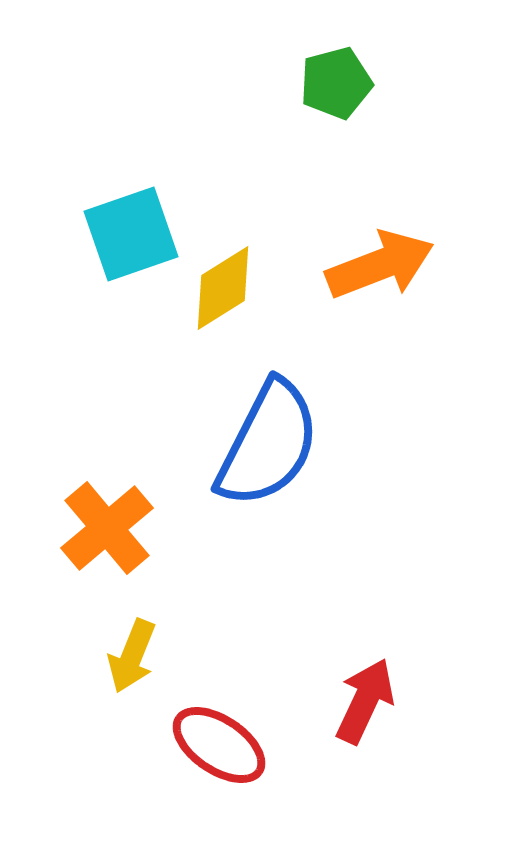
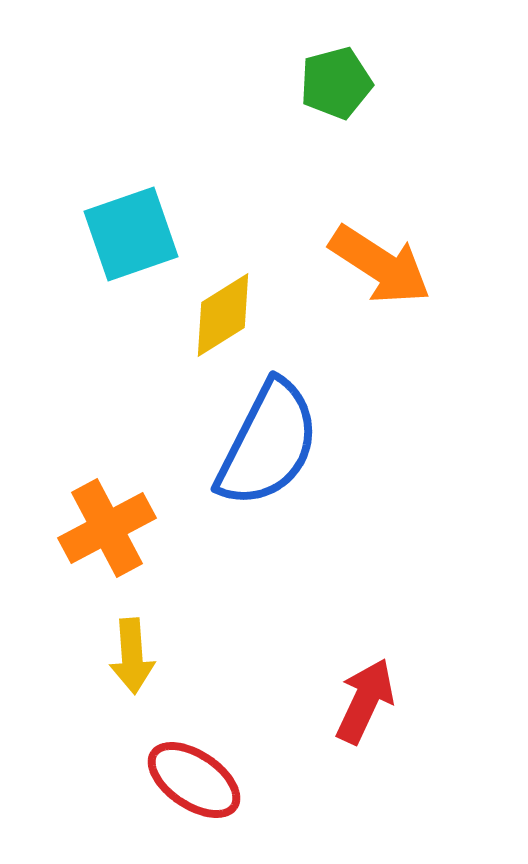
orange arrow: rotated 54 degrees clockwise
yellow diamond: moved 27 px down
orange cross: rotated 12 degrees clockwise
yellow arrow: rotated 26 degrees counterclockwise
red ellipse: moved 25 px left, 35 px down
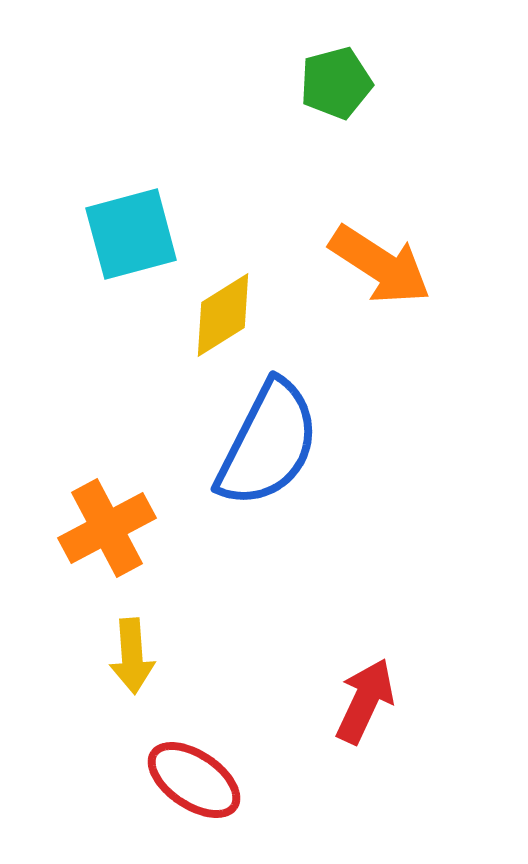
cyan square: rotated 4 degrees clockwise
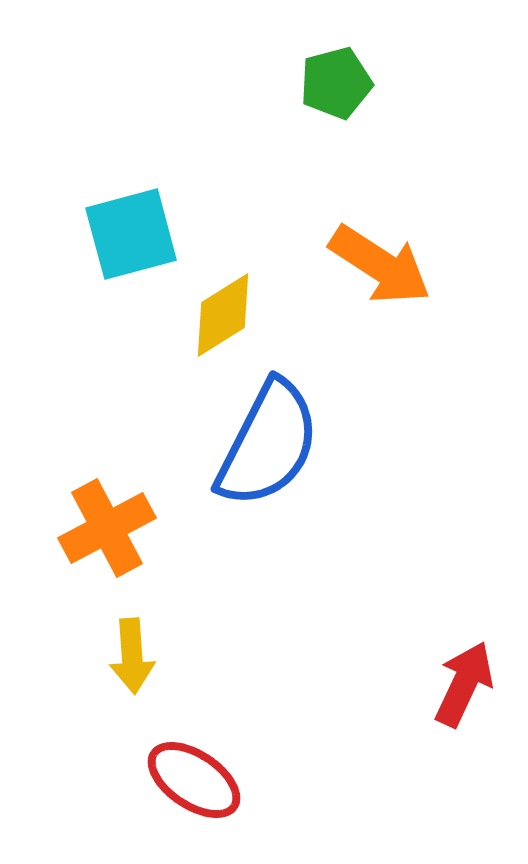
red arrow: moved 99 px right, 17 px up
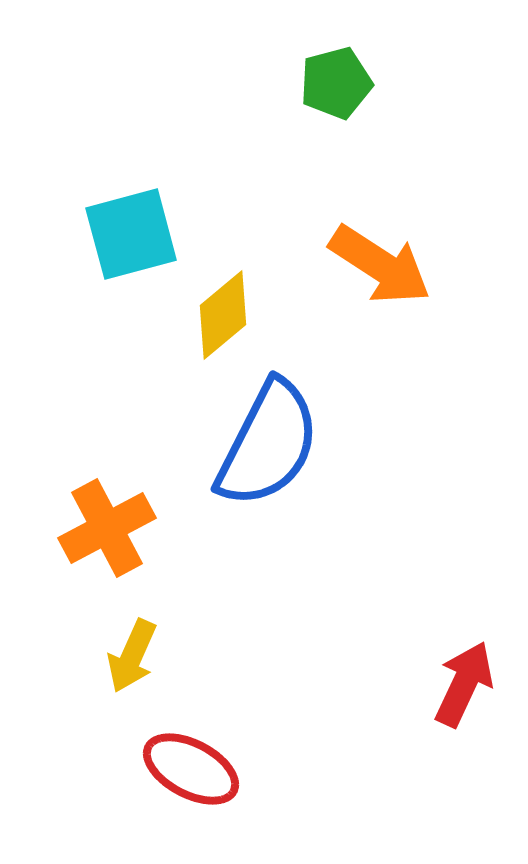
yellow diamond: rotated 8 degrees counterclockwise
yellow arrow: rotated 28 degrees clockwise
red ellipse: moved 3 px left, 11 px up; rotated 6 degrees counterclockwise
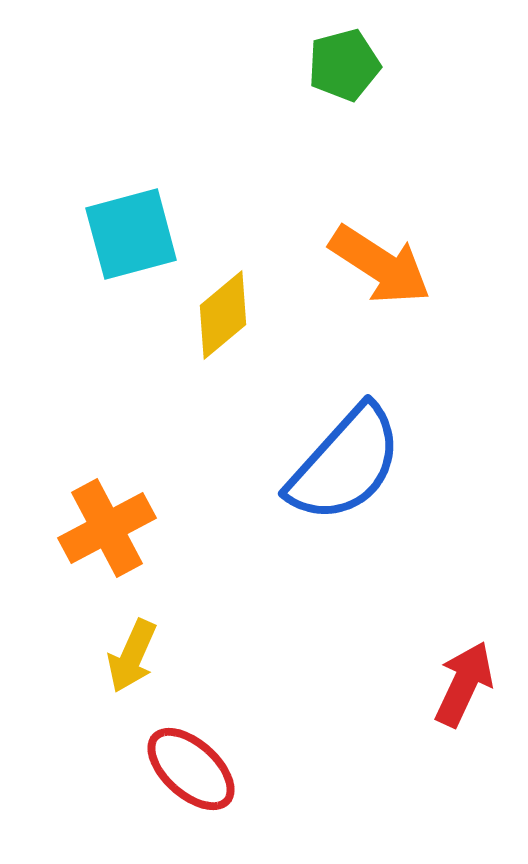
green pentagon: moved 8 px right, 18 px up
blue semicircle: moved 77 px right, 20 px down; rotated 15 degrees clockwise
red ellipse: rotated 14 degrees clockwise
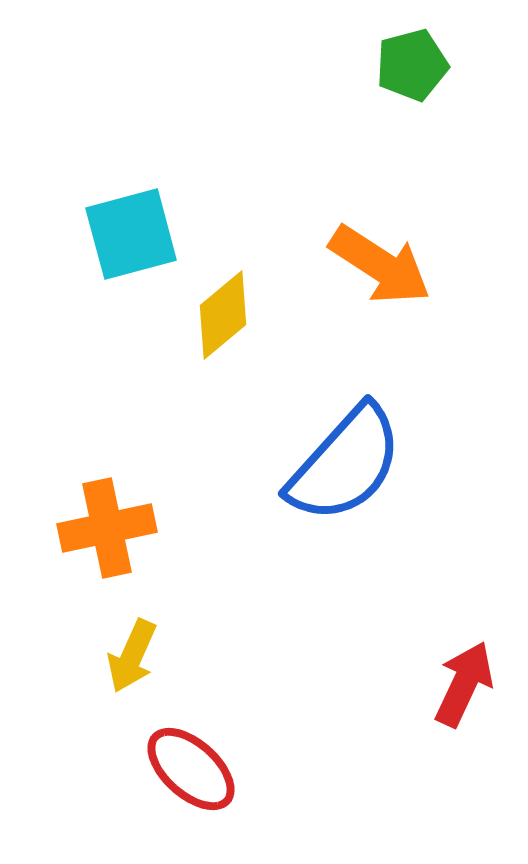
green pentagon: moved 68 px right
orange cross: rotated 16 degrees clockwise
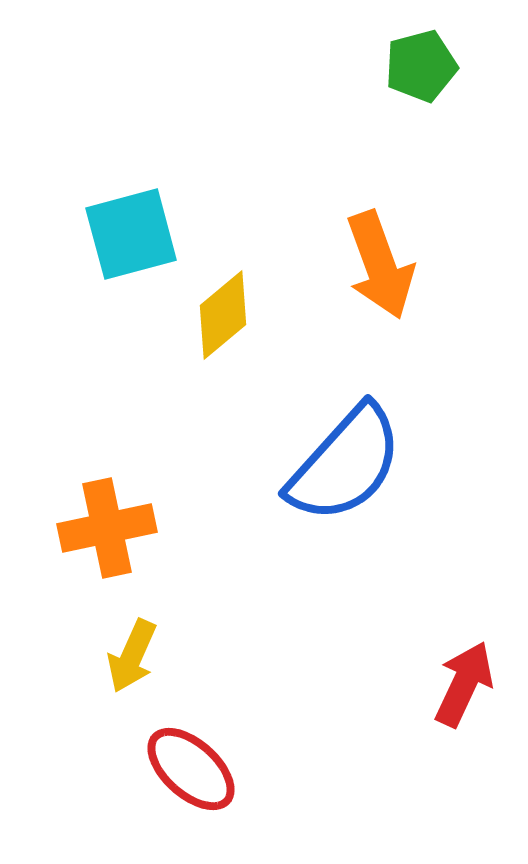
green pentagon: moved 9 px right, 1 px down
orange arrow: rotated 37 degrees clockwise
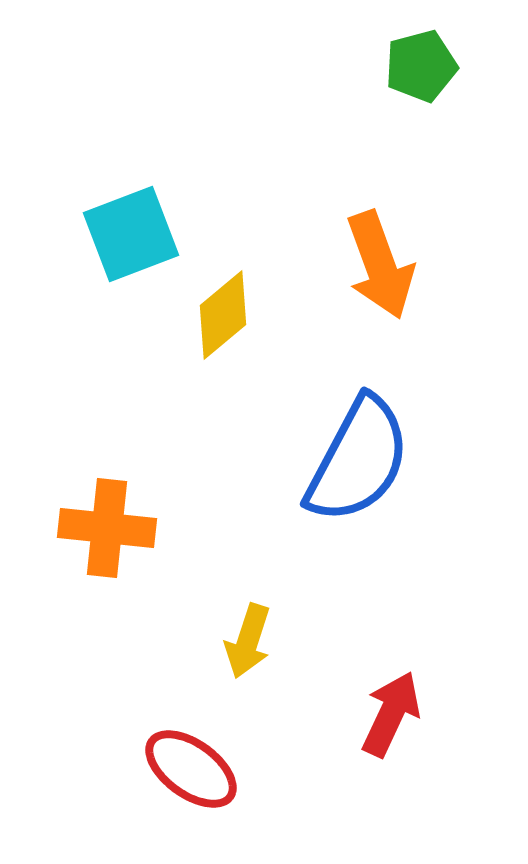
cyan square: rotated 6 degrees counterclockwise
blue semicircle: moved 13 px right, 4 px up; rotated 14 degrees counterclockwise
orange cross: rotated 18 degrees clockwise
yellow arrow: moved 116 px right, 15 px up; rotated 6 degrees counterclockwise
red arrow: moved 73 px left, 30 px down
red ellipse: rotated 6 degrees counterclockwise
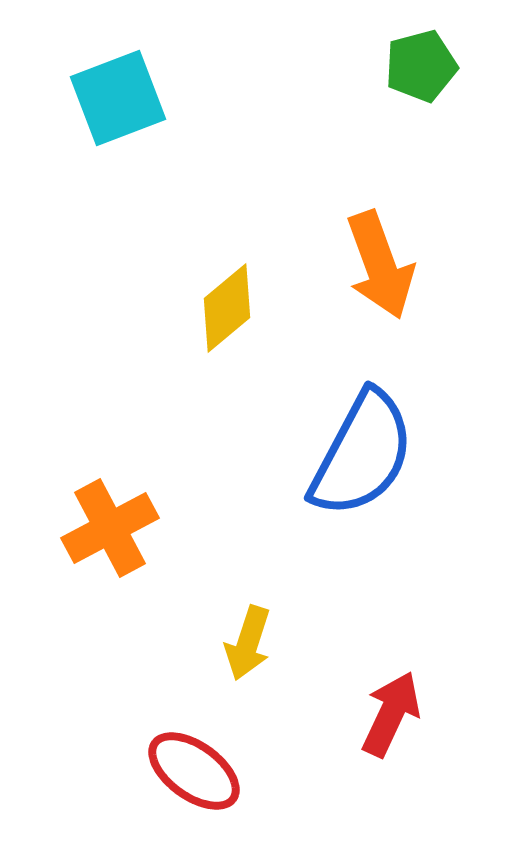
cyan square: moved 13 px left, 136 px up
yellow diamond: moved 4 px right, 7 px up
blue semicircle: moved 4 px right, 6 px up
orange cross: moved 3 px right; rotated 34 degrees counterclockwise
yellow arrow: moved 2 px down
red ellipse: moved 3 px right, 2 px down
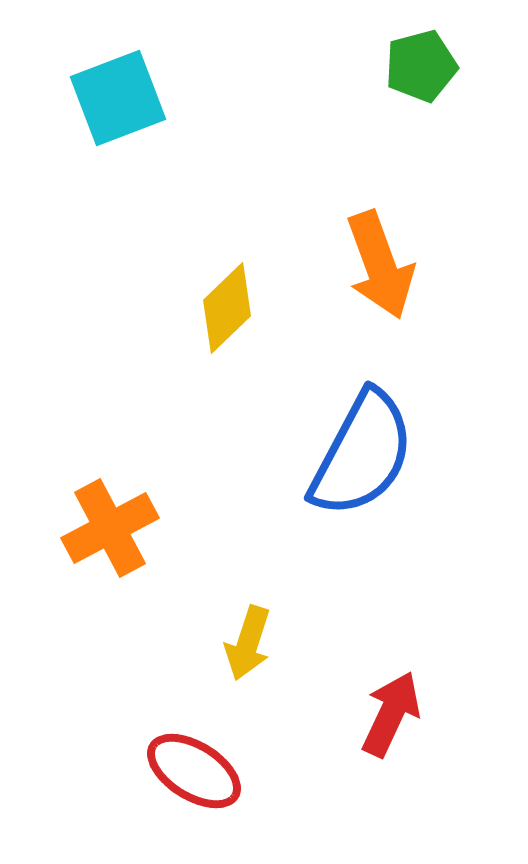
yellow diamond: rotated 4 degrees counterclockwise
red ellipse: rotated 4 degrees counterclockwise
